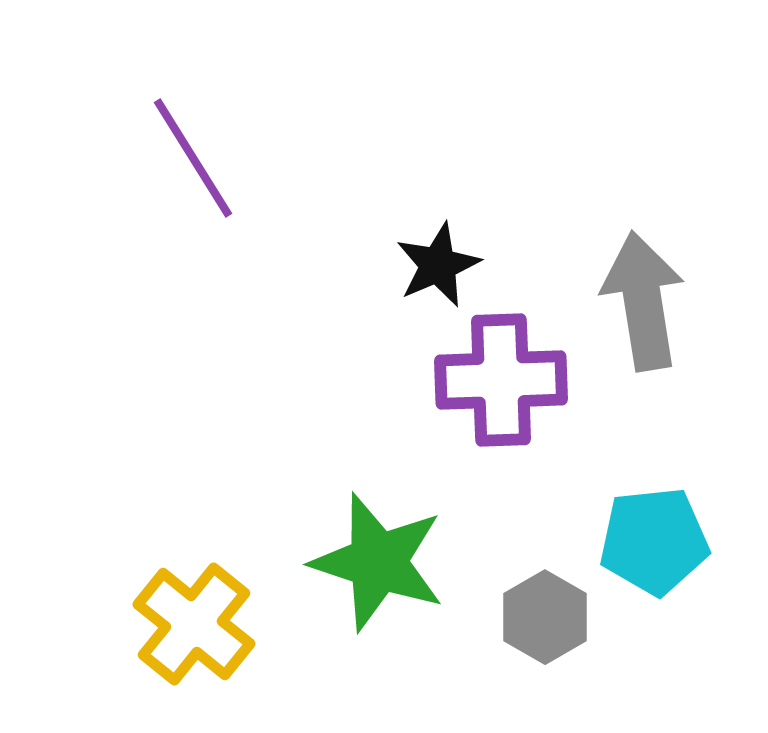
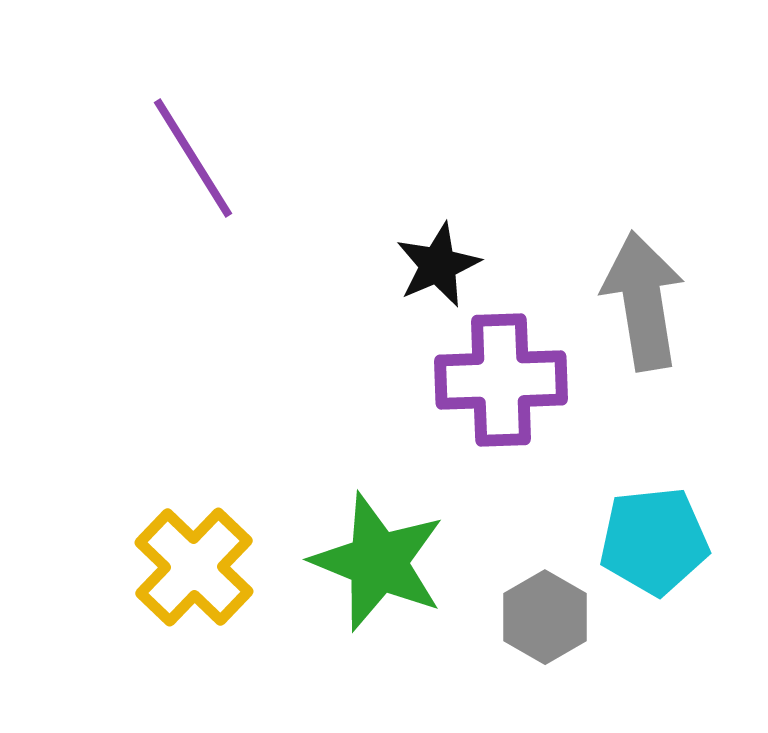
green star: rotated 4 degrees clockwise
yellow cross: moved 57 px up; rotated 5 degrees clockwise
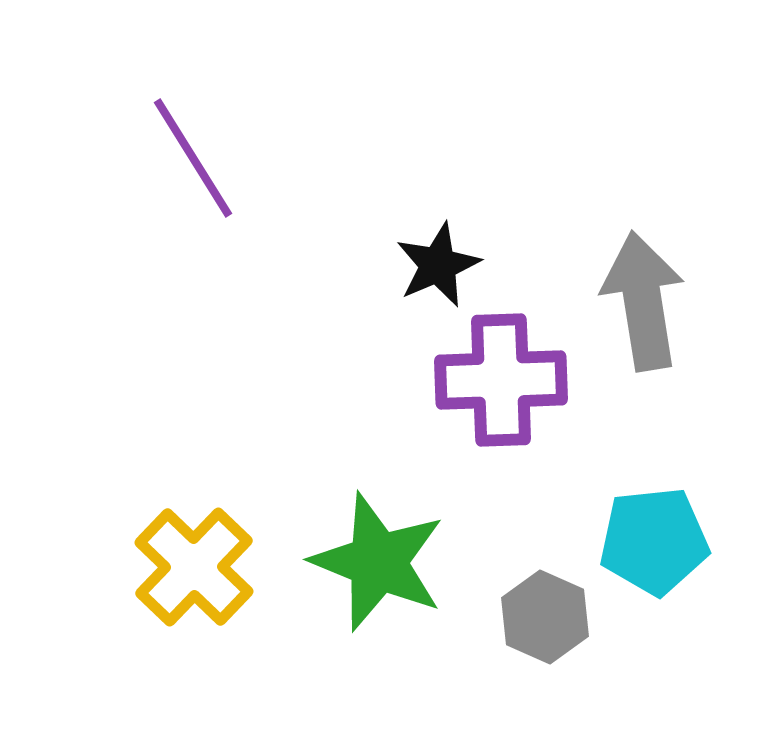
gray hexagon: rotated 6 degrees counterclockwise
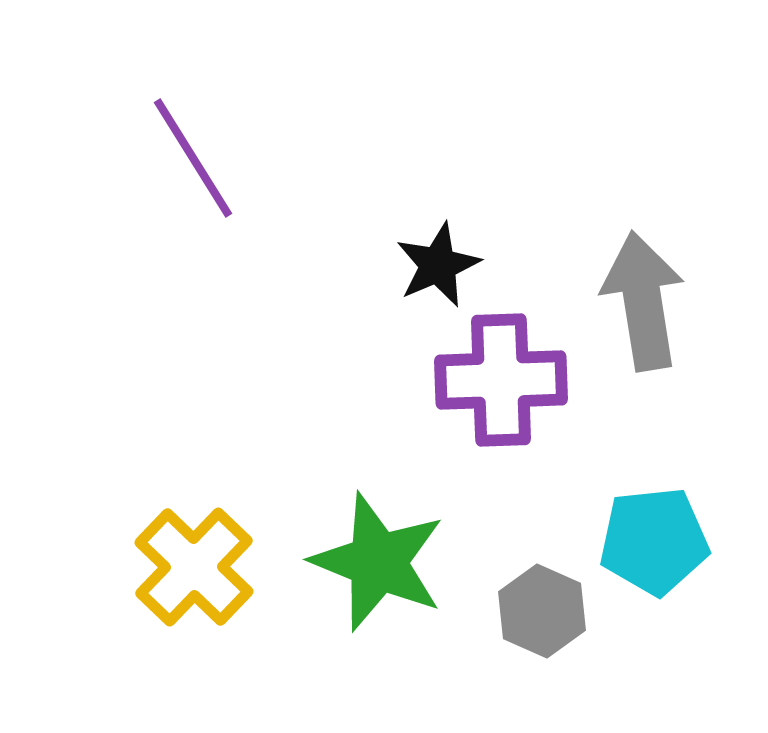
gray hexagon: moved 3 px left, 6 px up
